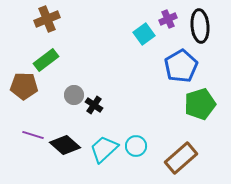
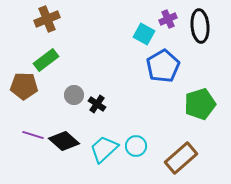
cyan square: rotated 25 degrees counterclockwise
blue pentagon: moved 18 px left
black cross: moved 3 px right, 1 px up
black diamond: moved 1 px left, 4 px up
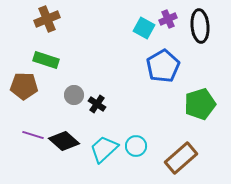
cyan square: moved 6 px up
green rectangle: rotated 55 degrees clockwise
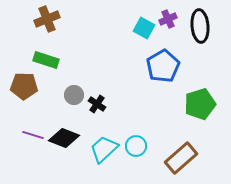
black diamond: moved 3 px up; rotated 20 degrees counterclockwise
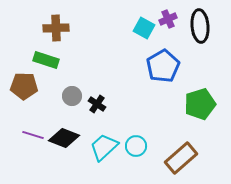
brown cross: moved 9 px right, 9 px down; rotated 20 degrees clockwise
gray circle: moved 2 px left, 1 px down
cyan trapezoid: moved 2 px up
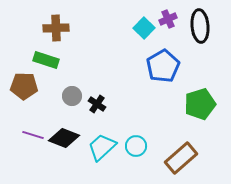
cyan square: rotated 15 degrees clockwise
cyan trapezoid: moved 2 px left
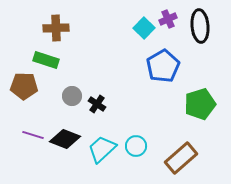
black diamond: moved 1 px right, 1 px down
cyan trapezoid: moved 2 px down
